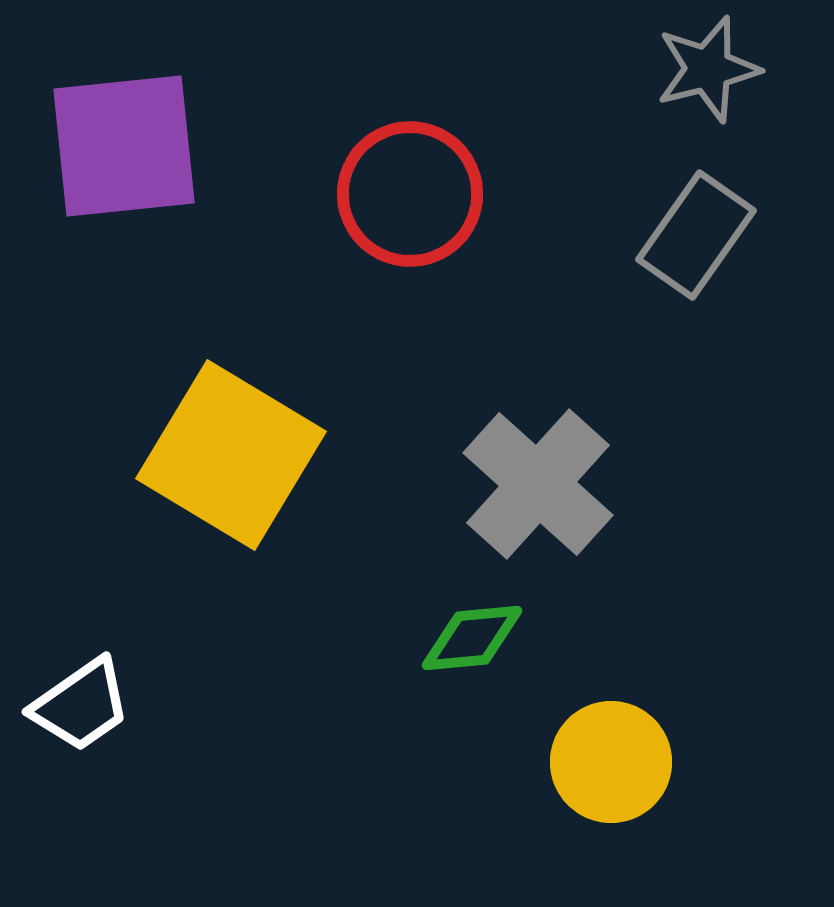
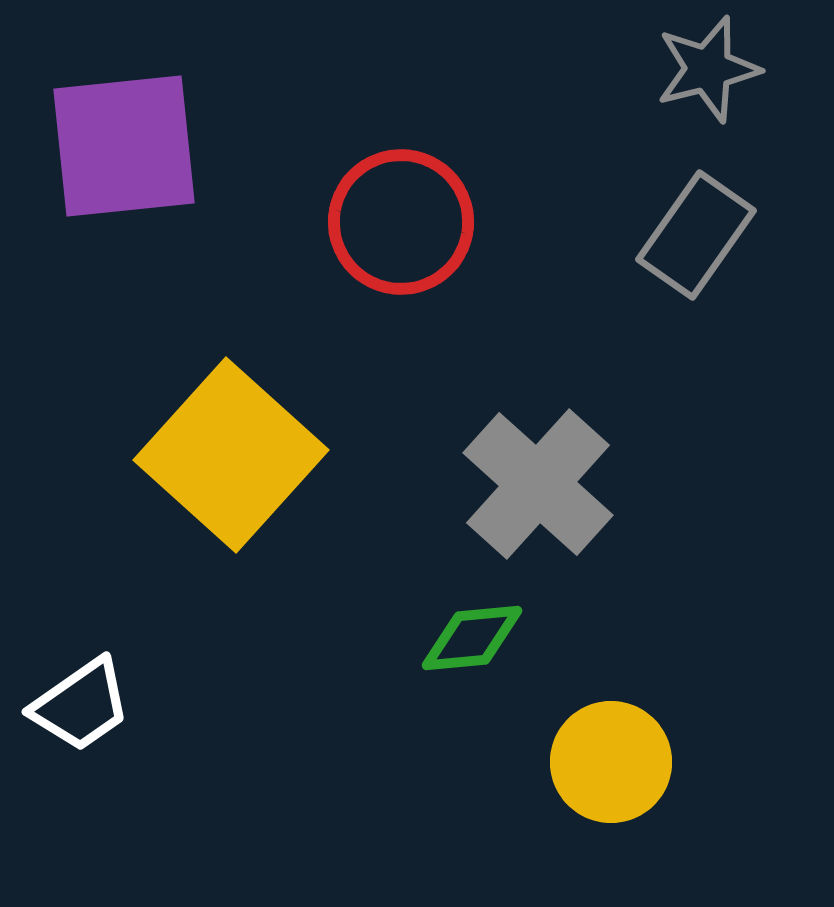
red circle: moved 9 px left, 28 px down
yellow square: rotated 11 degrees clockwise
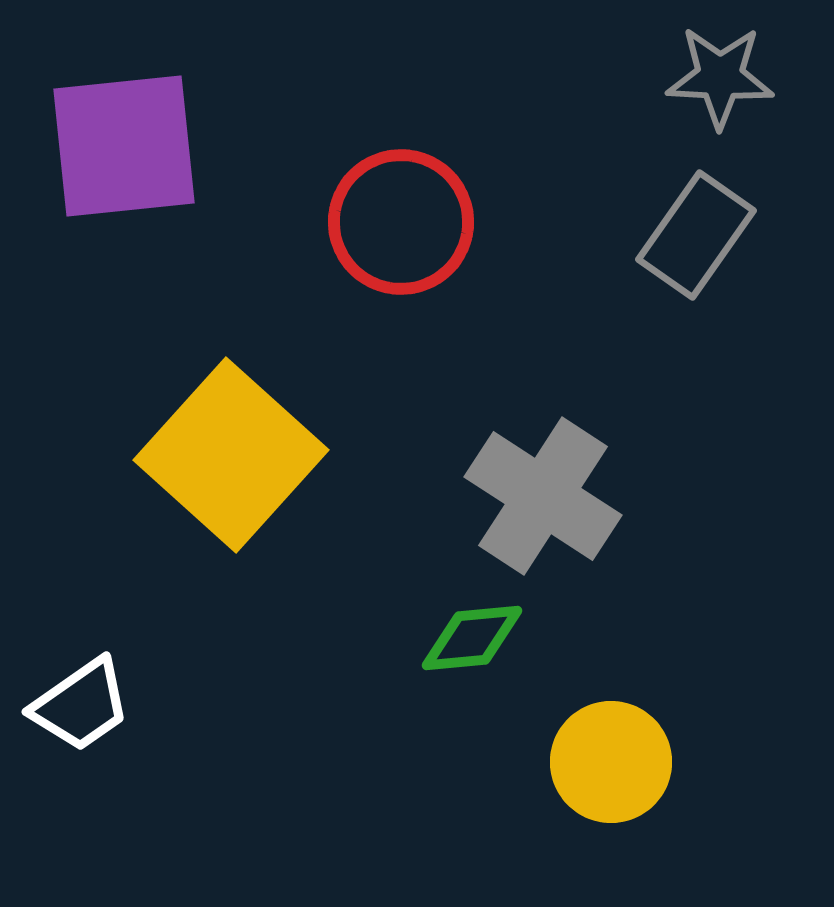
gray star: moved 12 px right, 8 px down; rotated 17 degrees clockwise
gray cross: moved 5 px right, 12 px down; rotated 9 degrees counterclockwise
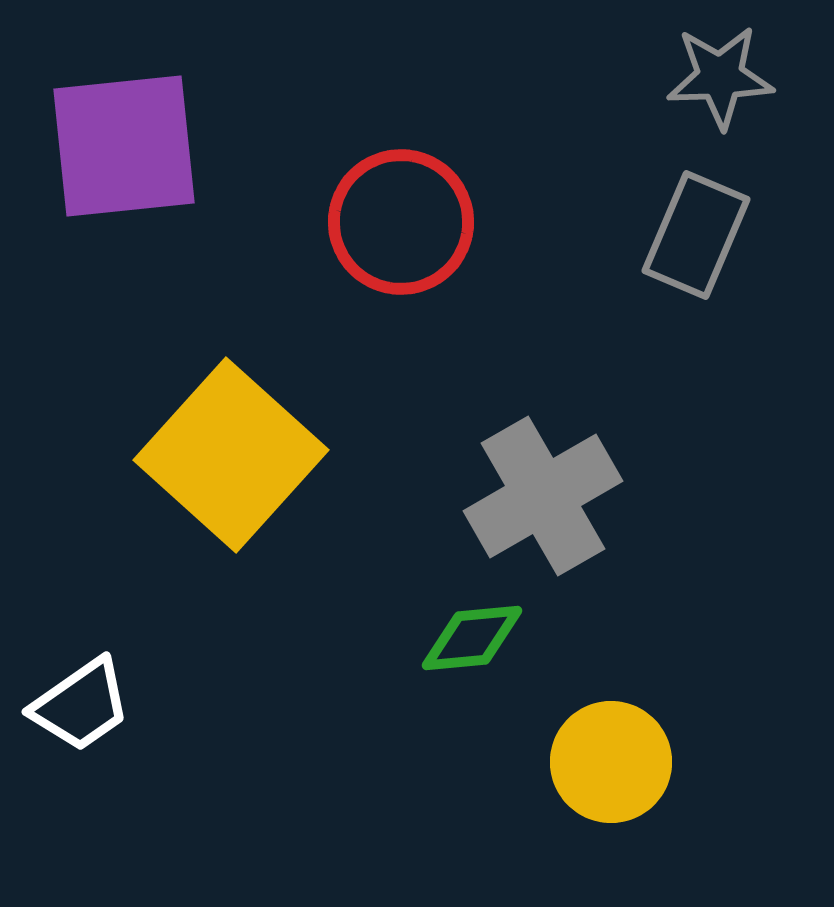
gray star: rotated 5 degrees counterclockwise
gray rectangle: rotated 12 degrees counterclockwise
gray cross: rotated 27 degrees clockwise
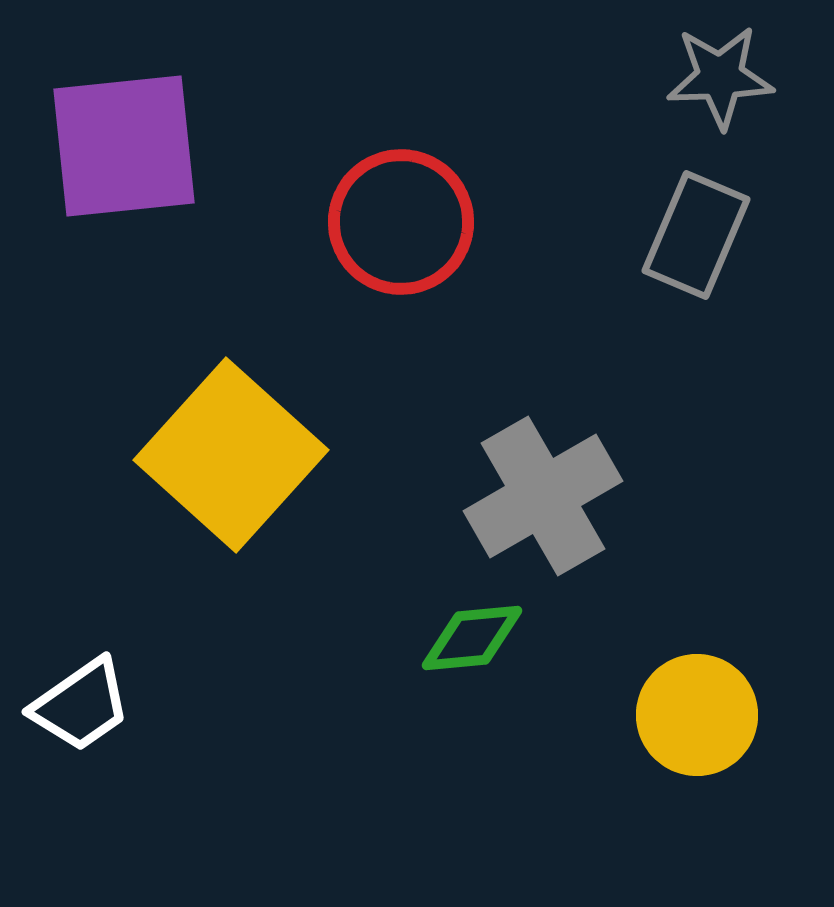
yellow circle: moved 86 px right, 47 px up
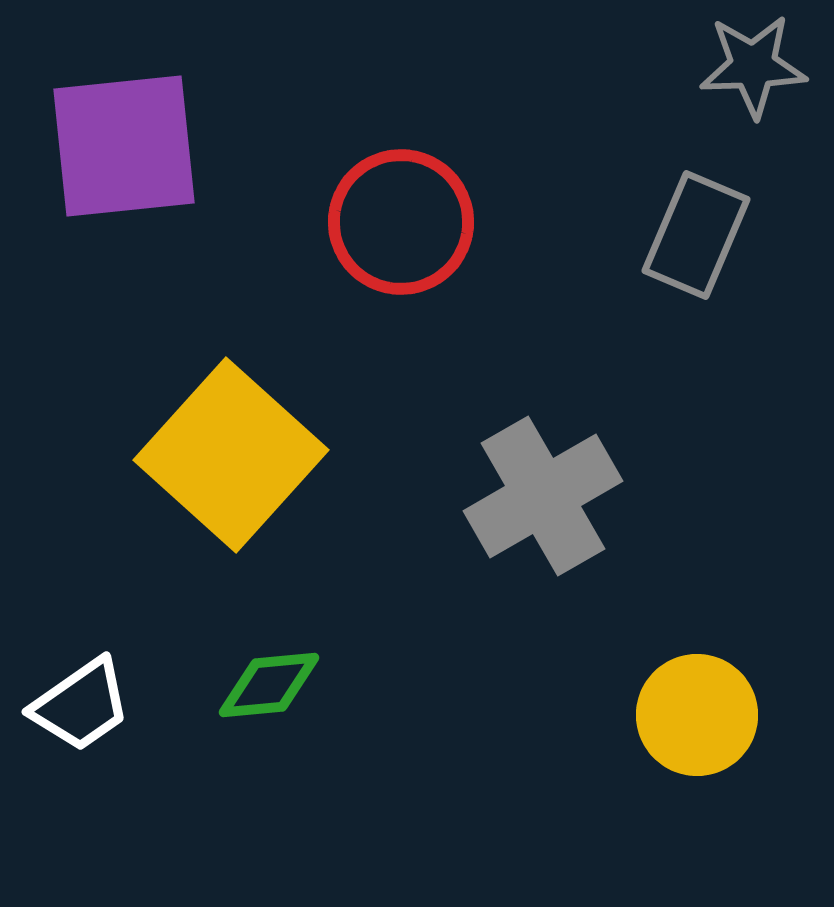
gray star: moved 33 px right, 11 px up
green diamond: moved 203 px left, 47 px down
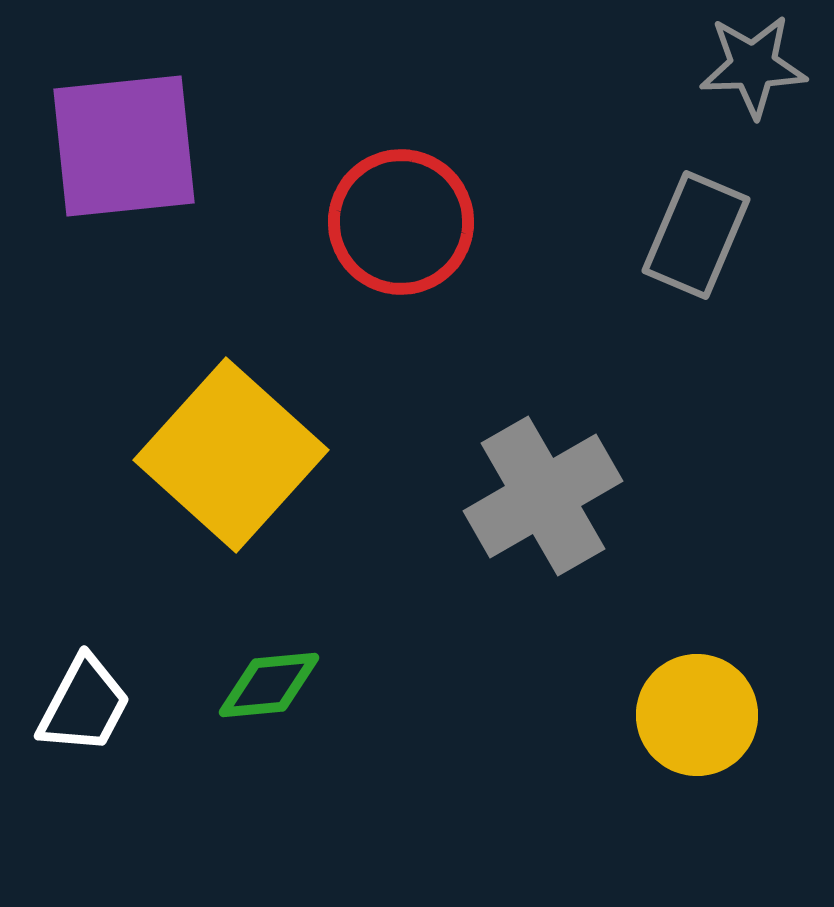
white trapezoid: moved 3 px right; rotated 27 degrees counterclockwise
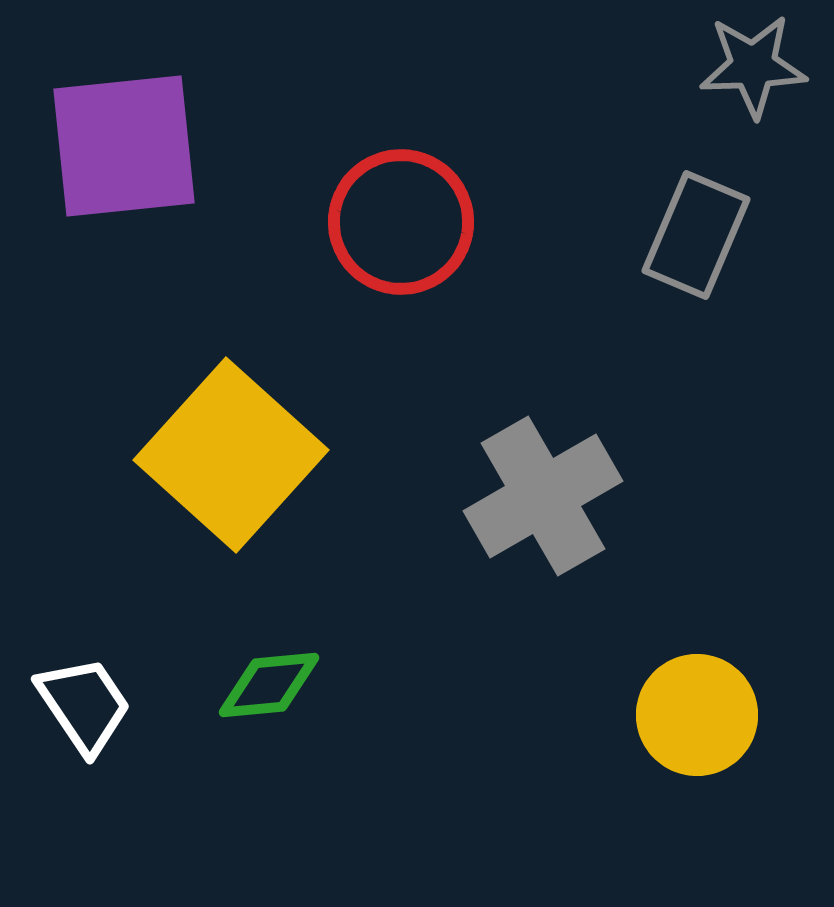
white trapezoid: rotated 62 degrees counterclockwise
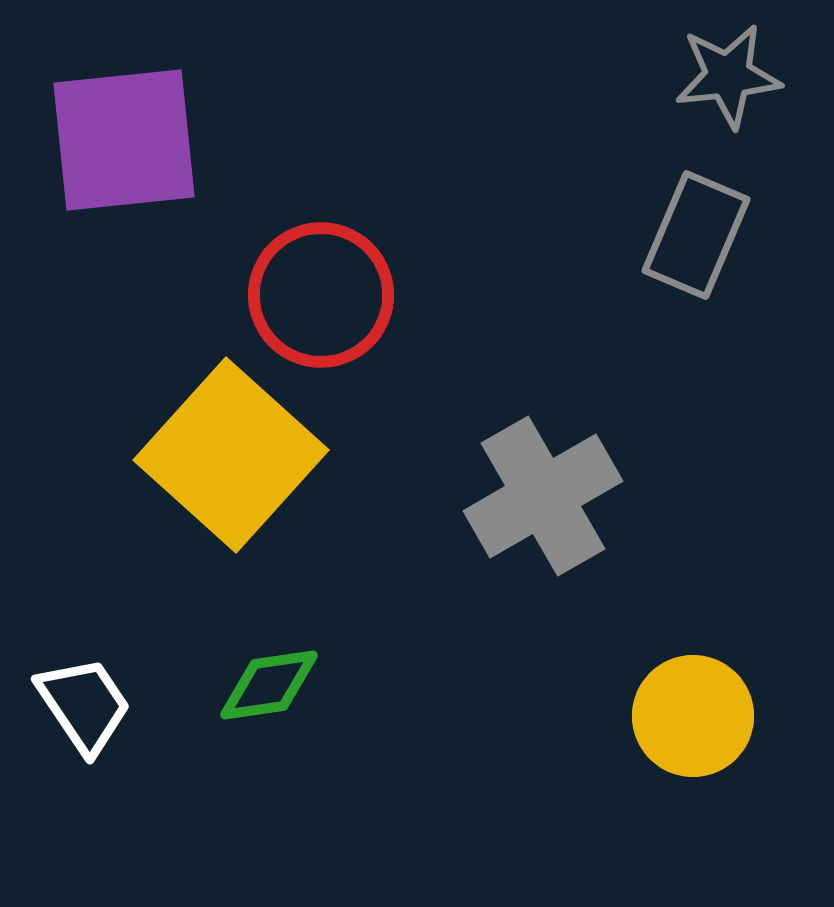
gray star: moved 25 px left, 10 px down; rotated 4 degrees counterclockwise
purple square: moved 6 px up
red circle: moved 80 px left, 73 px down
green diamond: rotated 3 degrees counterclockwise
yellow circle: moved 4 px left, 1 px down
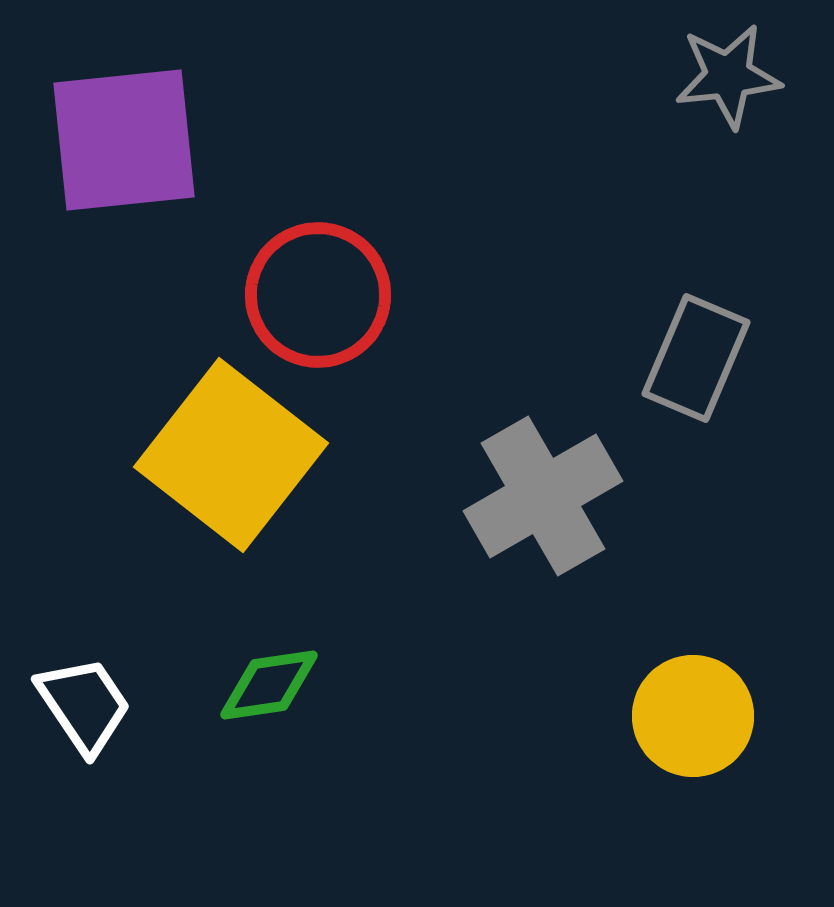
gray rectangle: moved 123 px down
red circle: moved 3 px left
yellow square: rotated 4 degrees counterclockwise
